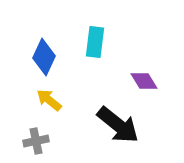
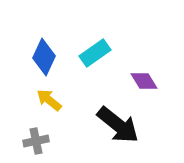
cyan rectangle: moved 11 px down; rotated 48 degrees clockwise
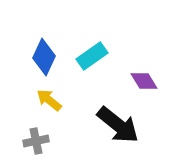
cyan rectangle: moved 3 px left, 3 px down
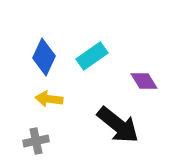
yellow arrow: moved 1 px up; rotated 32 degrees counterclockwise
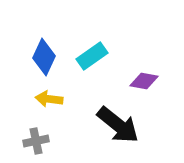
purple diamond: rotated 48 degrees counterclockwise
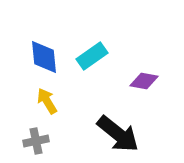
blue diamond: rotated 30 degrees counterclockwise
yellow arrow: moved 2 px left, 2 px down; rotated 52 degrees clockwise
black arrow: moved 9 px down
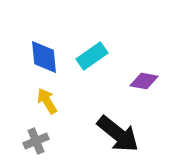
gray cross: rotated 10 degrees counterclockwise
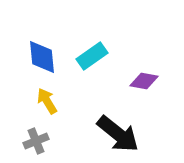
blue diamond: moved 2 px left
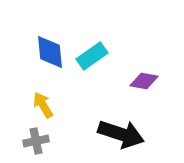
blue diamond: moved 8 px right, 5 px up
yellow arrow: moved 4 px left, 4 px down
black arrow: moved 3 px right; rotated 21 degrees counterclockwise
gray cross: rotated 10 degrees clockwise
